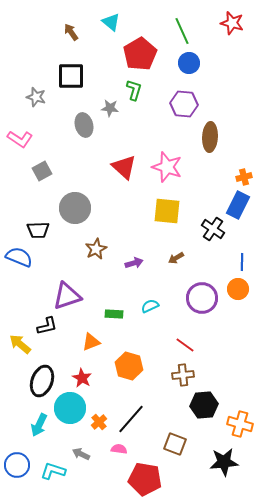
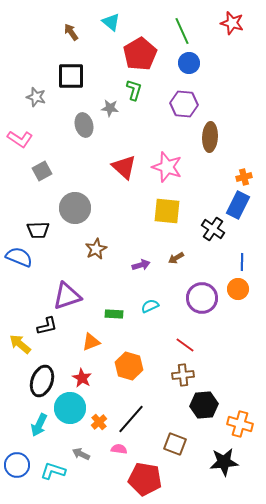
purple arrow at (134, 263): moved 7 px right, 2 px down
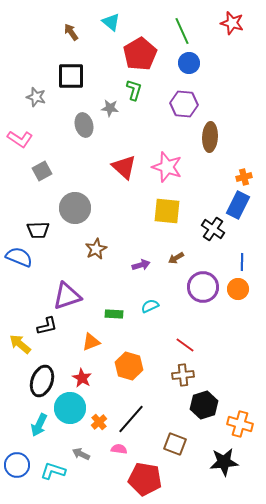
purple circle at (202, 298): moved 1 px right, 11 px up
black hexagon at (204, 405): rotated 12 degrees counterclockwise
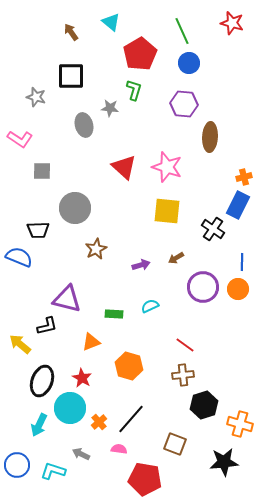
gray square at (42, 171): rotated 30 degrees clockwise
purple triangle at (67, 296): moved 3 px down; rotated 32 degrees clockwise
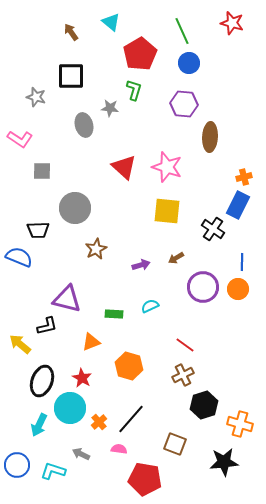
brown cross at (183, 375): rotated 20 degrees counterclockwise
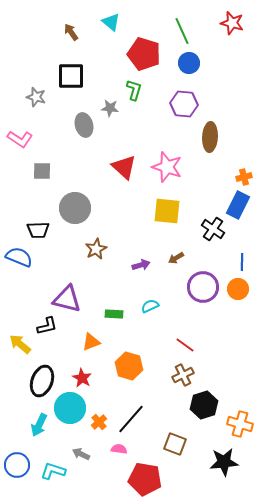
red pentagon at (140, 54): moved 4 px right; rotated 24 degrees counterclockwise
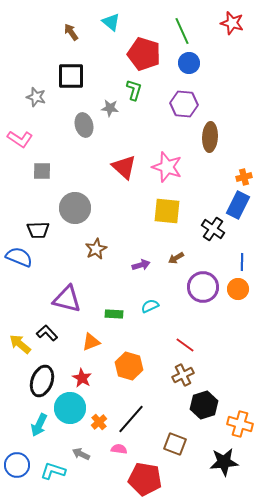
black L-shape at (47, 326): moved 7 px down; rotated 120 degrees counterclockwise
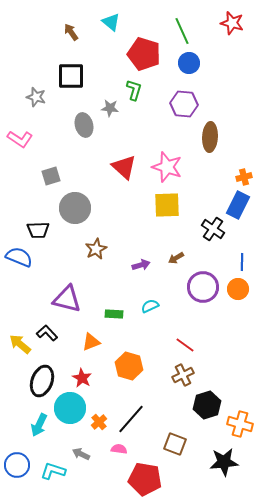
gray square at (42, 171): moved 9 px right, 5 px down; rotated 18 degrees counterclockwise
yellow square at (167, 211): moved 6 px up; rotated 8 degrees counterclockwise
black hexagon at (204, 405): moved 3 px right
